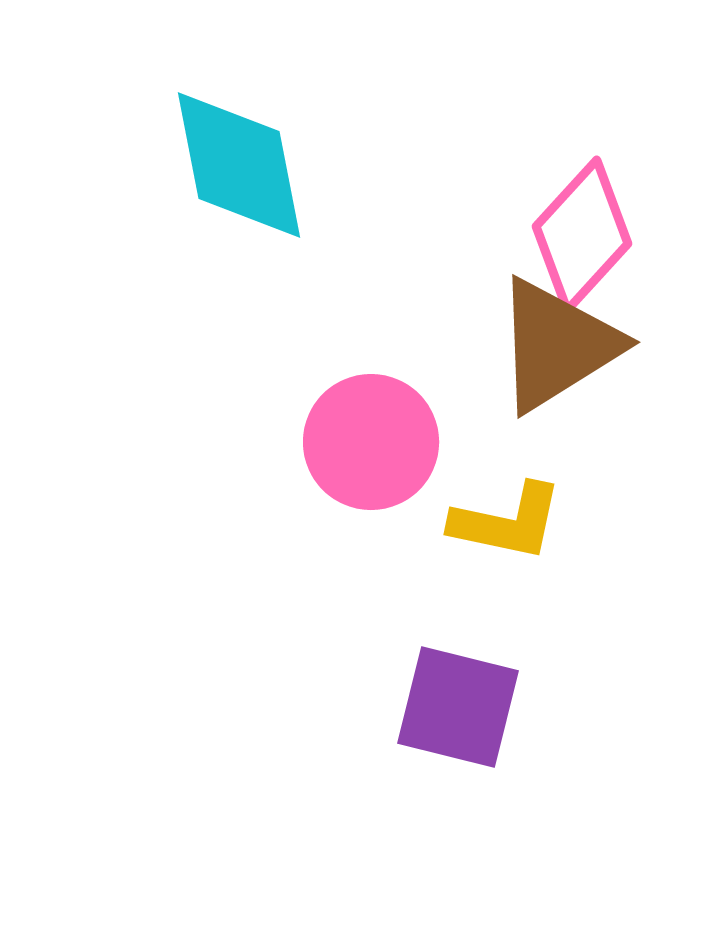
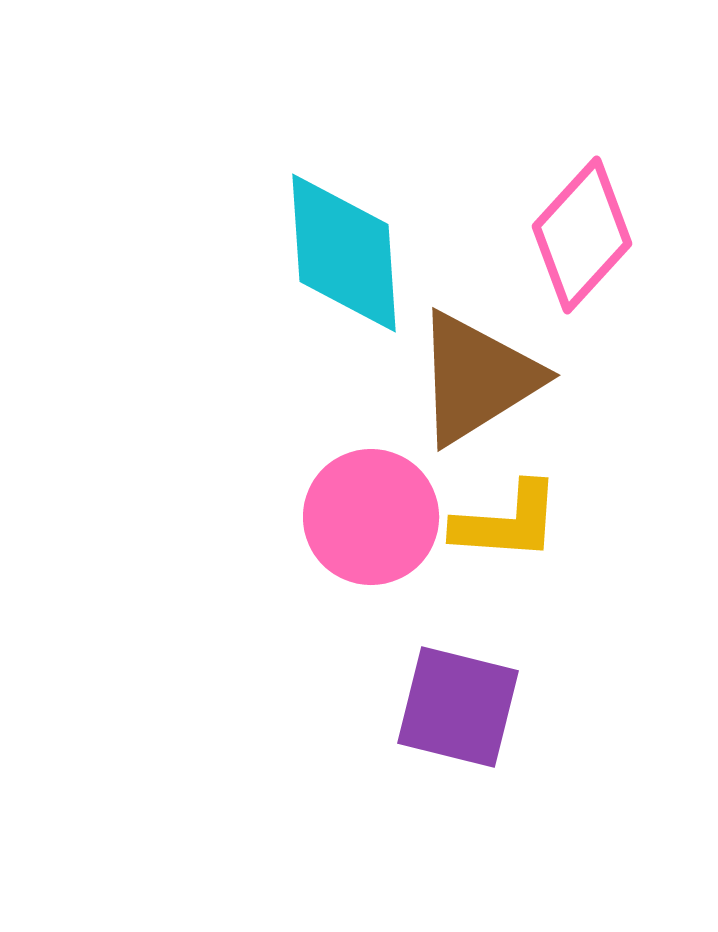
cyan diamond: moved 105 px right, 88 px down; rotated 7 degrees clockwise
brown triangle: moved 80 px left, 33 px down
pink circle: moved 75 px down
yellow L-shape: rotated 8 degrees counterclockwise
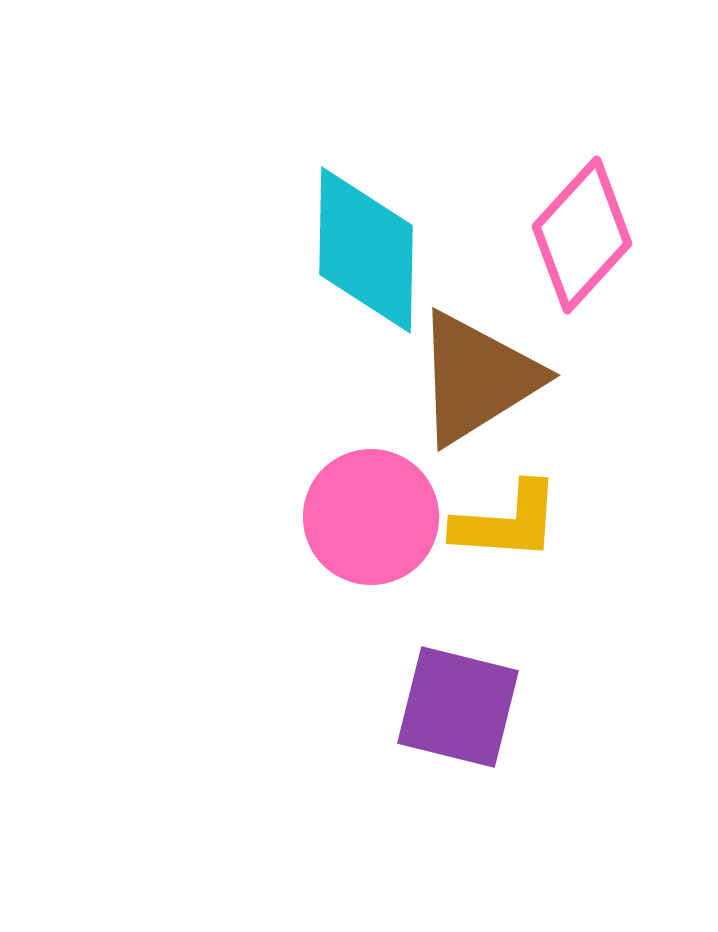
cyan diamond: moved 22 px right, 3 px up; rotated 5 degrees clockwise
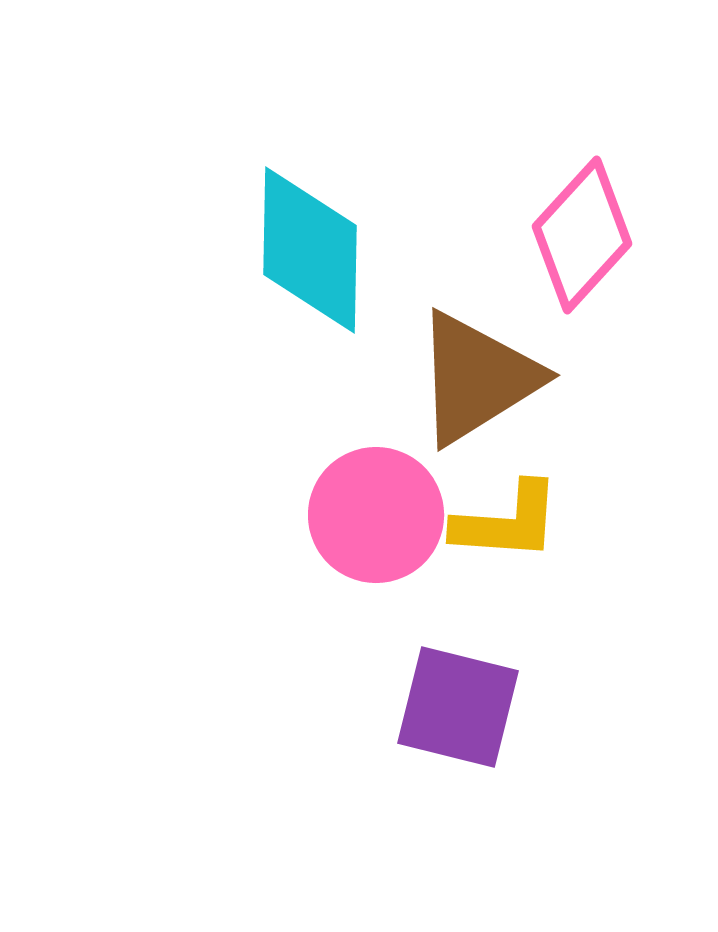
cyan diamond: moved 56 px left
pink circle: moved 5 px right, 2 px up
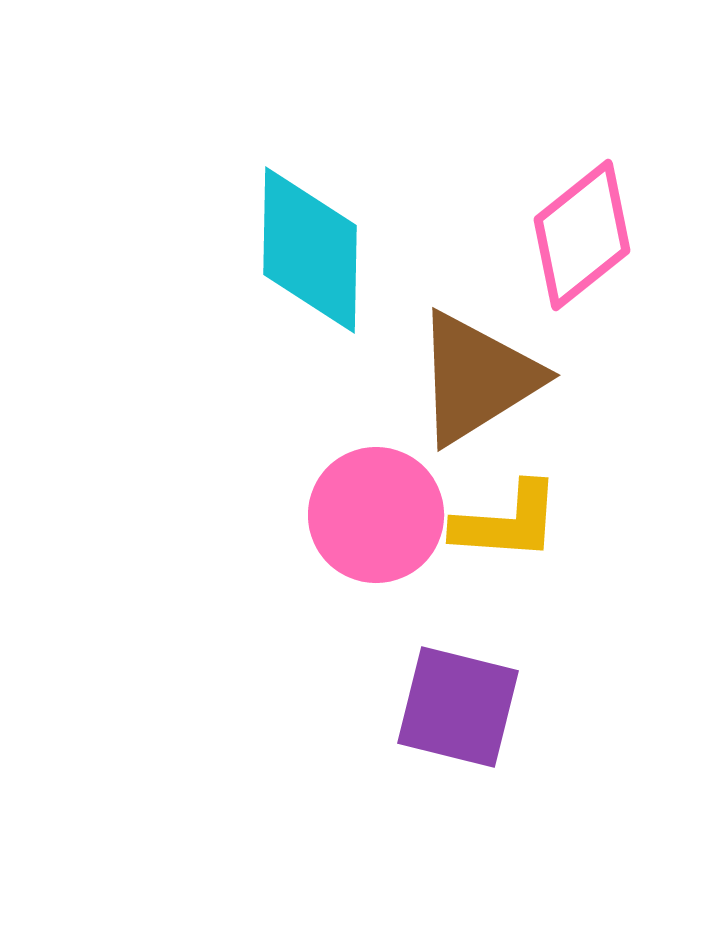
pink diamond: rotated 9 degrees clockwise
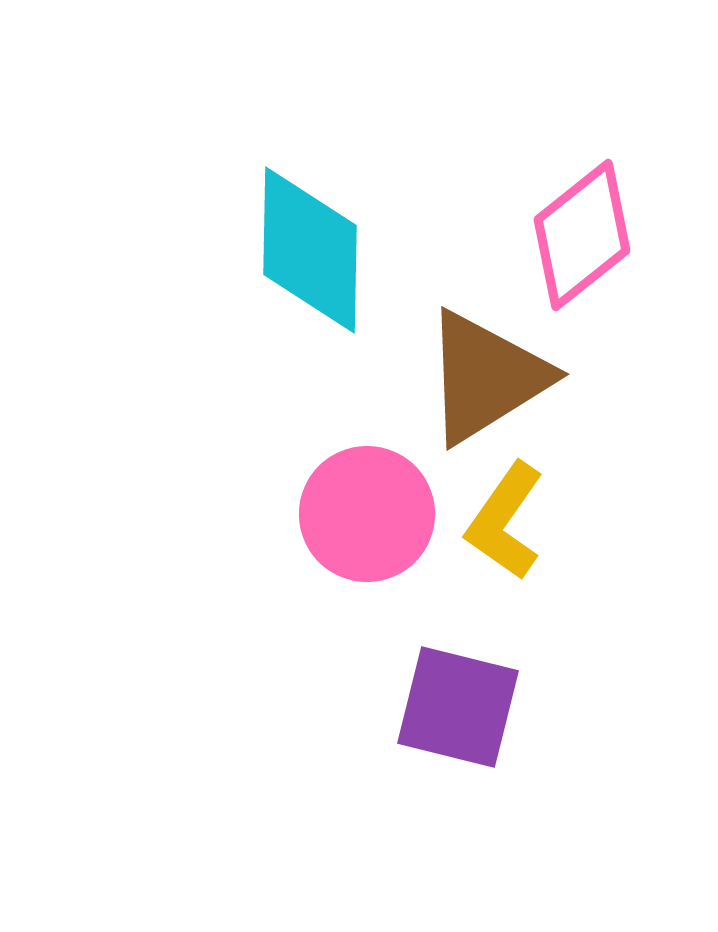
brown triangle: moved 9 px right, 1 px up
pink circle: moved 9 px left, 1 px up
yellow L-shape: moved 2 px left, 1 px up; rotated 121 degrees clockwise
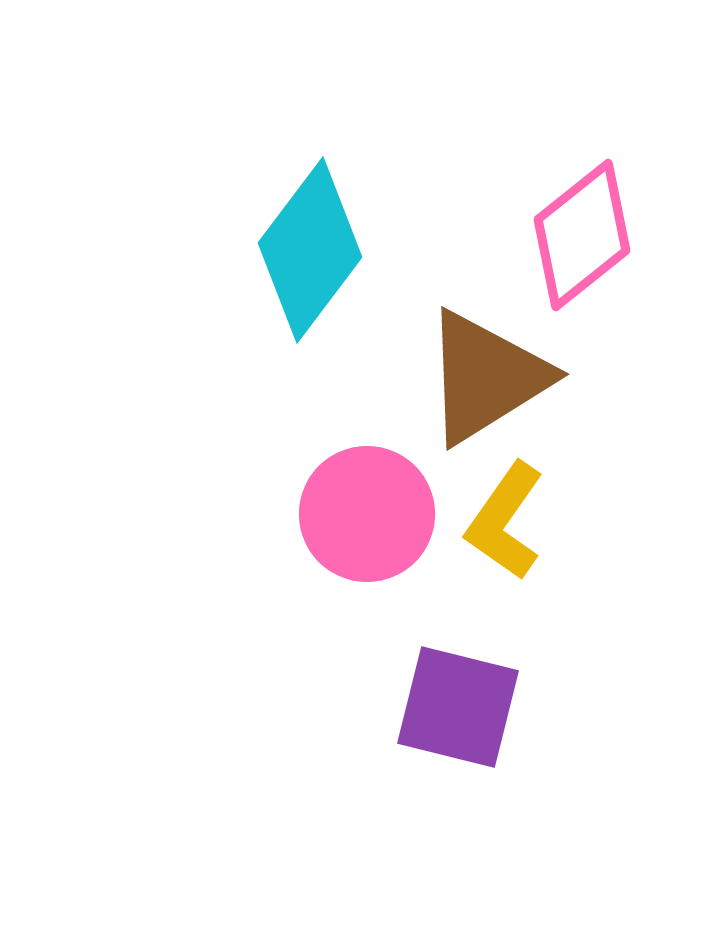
cyan diamond: rotated 36 degrees clockwise
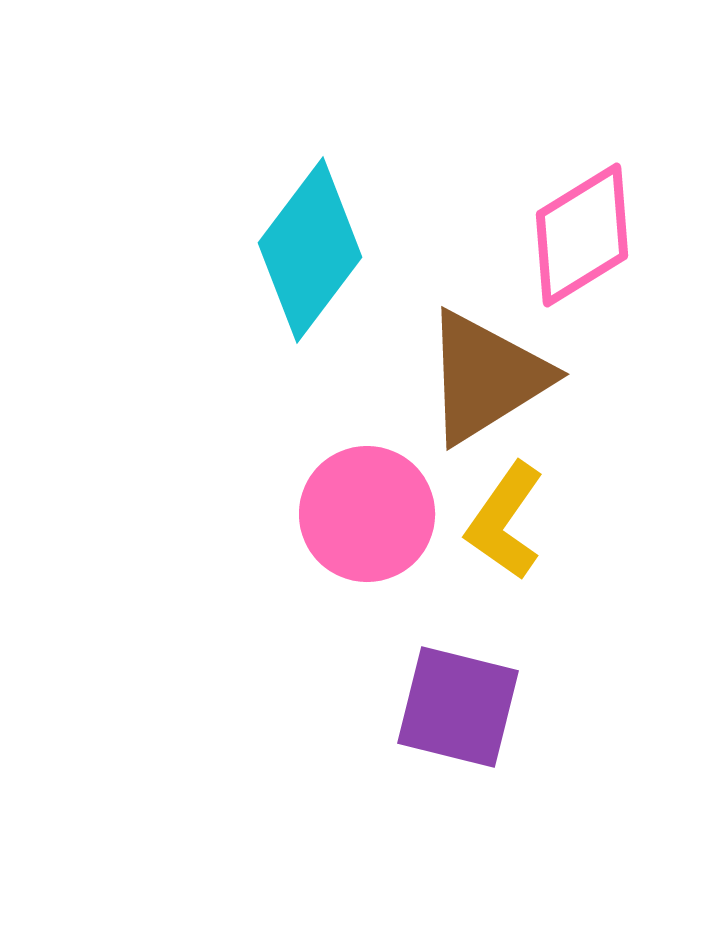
pink diamond: rotated 7 degrees clockwise
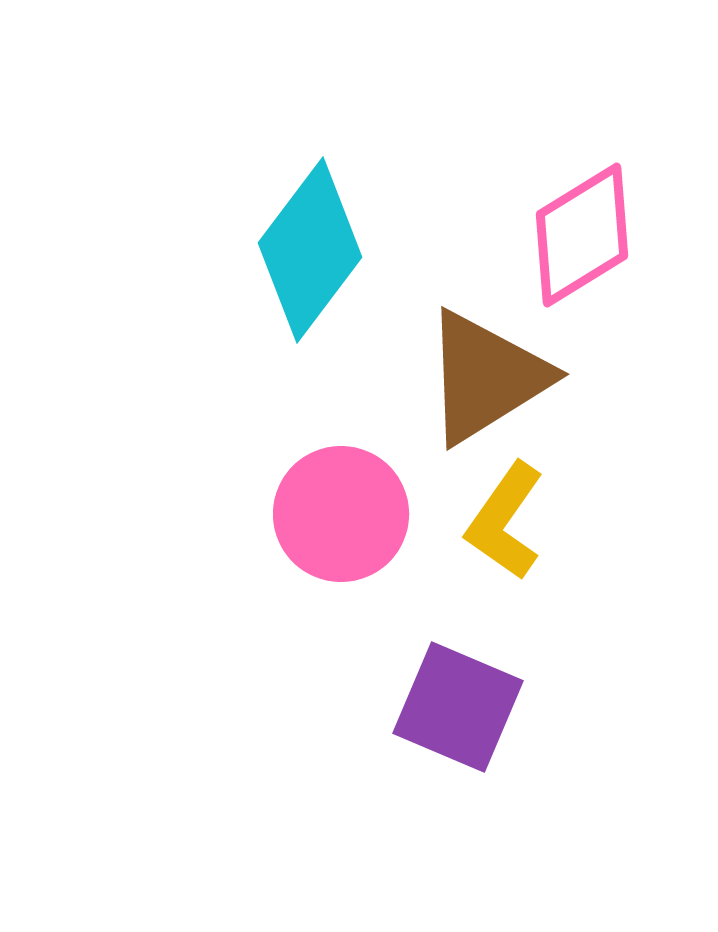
pink circle: moved 26 px left
purple square: rotated 9 degrees clockwise
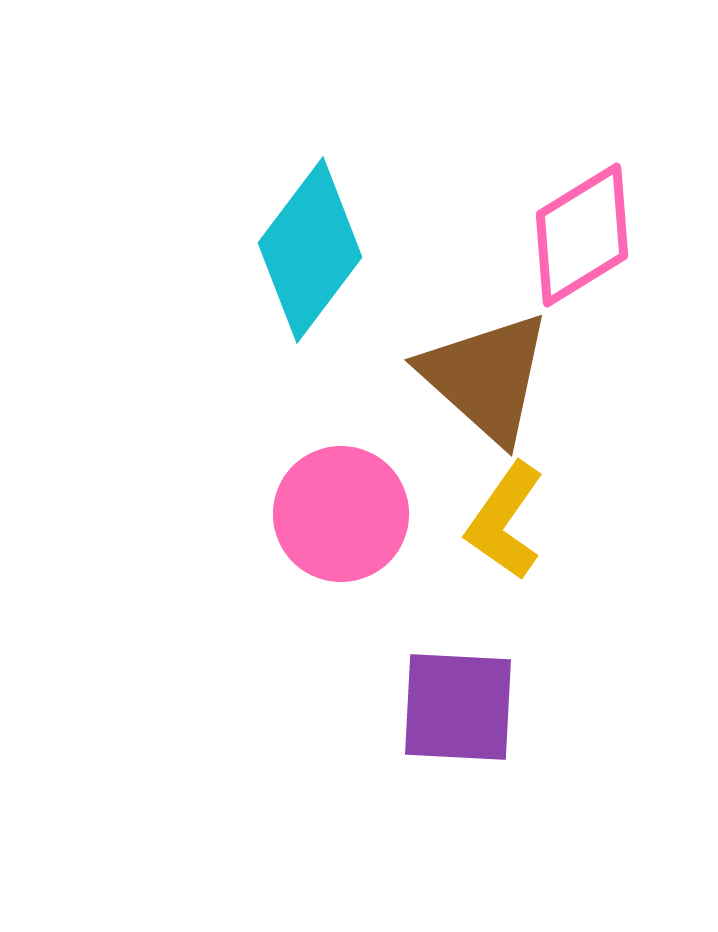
brown triangle: rotated 46 degrees counterclockwise
purple square: rotated 20 degrees counterclockwise
